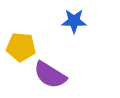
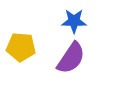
purple semicircle: moved 21 px right, 17 px up; rotated 88 degrees counterclockwise
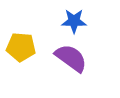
purple semicircle: rotated 88 degrees counterclockwise
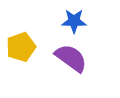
yellow pentagon: rotated 24 degrees counterclockwise
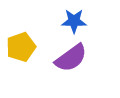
purple semicircle: rotated 108 degrees clockwise
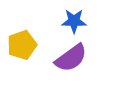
yellow pentagon: moved 1 px right, 2 px up
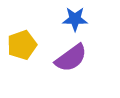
blue star: moved 1 px right, 2 px up
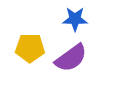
yellow pentagon: moved 8 px right, 3 px down; rotated 20 degrees clockwise
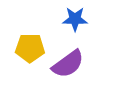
purple semicircle: moved 3 px left, 6 px down
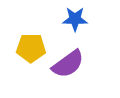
yellow pentagon: moved 1 px right
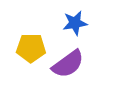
blue star: moved 4 px down; rotated 10 degrees counterclockwise
